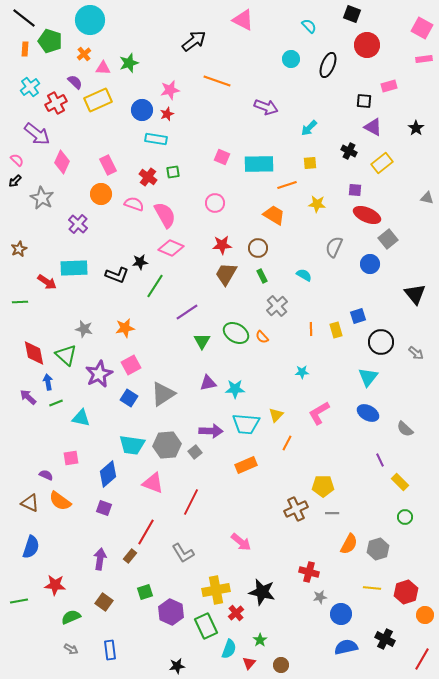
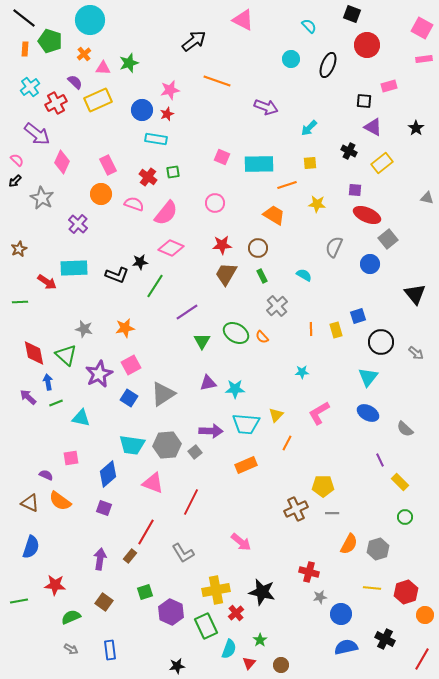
pink semicircle at (165, 215): moved 1 px right, 2 px up; rotated 68 degrees clockwise
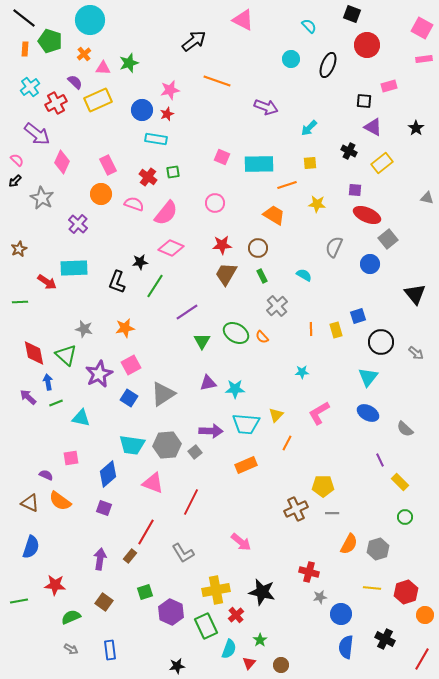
black L-shape at (117, 275): moved 7 px down; rotated 90 degrees clockwise
red cross at (236, 613): moved 2 px down
blue semicircle at (346, 647): rotated 70 degrees counterclockwise
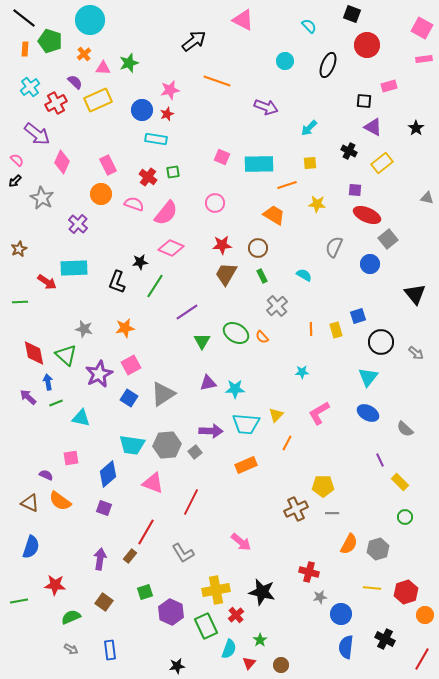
cyan circle at (291, 59): moved 6 px left, 2 px down
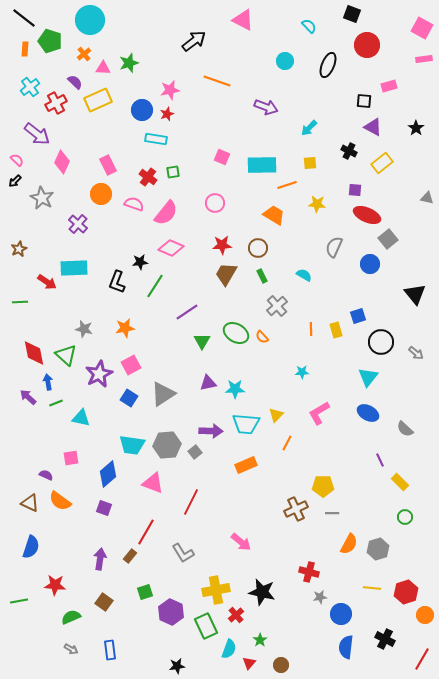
cyan rectangle at (259, 164): moved 3 px right, 1 px down
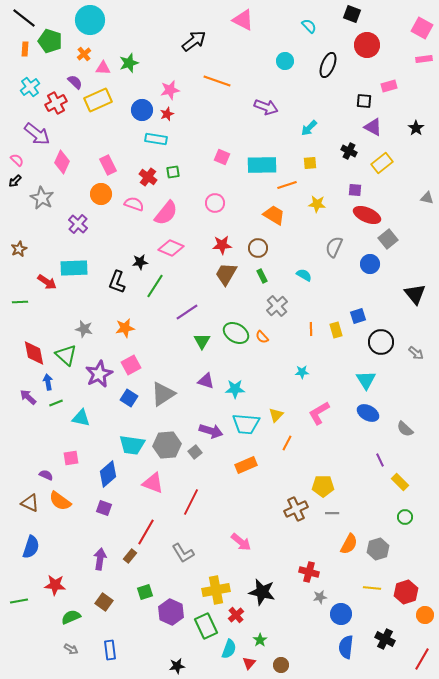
cyan triangle at (368, 377): moved 2 px left, 3 px down; rotated 10 degrees counterclockwise
purple triangle at (208, 383): moved 2 px left, 2 px up; rotated 30 degrees clockwise
purple arrow at (211, 431): rotated 15 degrees clockwise
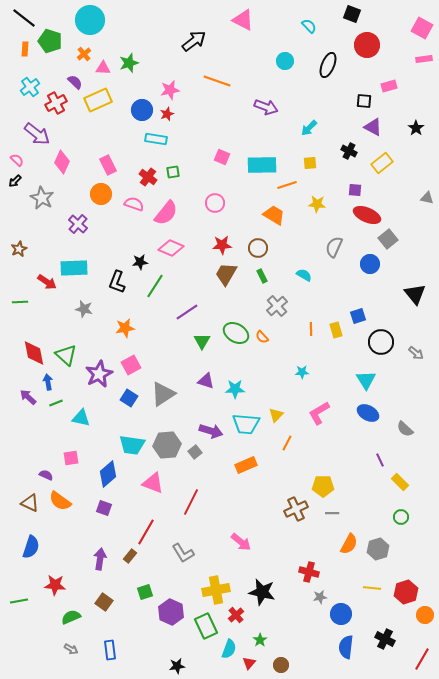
gray star at (84, 329): moved 20 px up
green circle at (405, 517): moved 4 px left
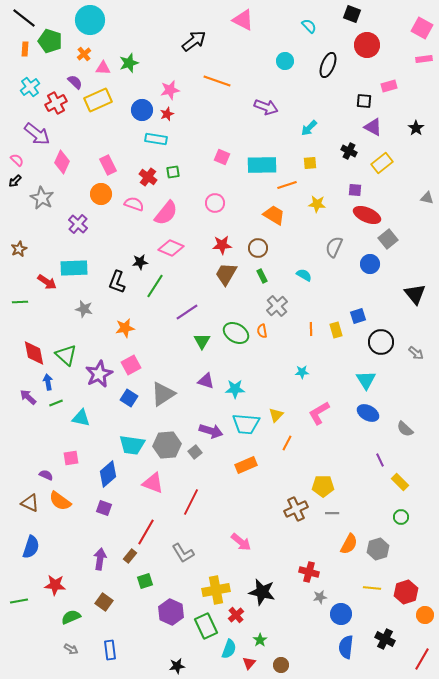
orange semicircle at (262, 337): moved 6 px up; rotated 32 degrees clockwise
green square at (145, 592): moved 11 px up
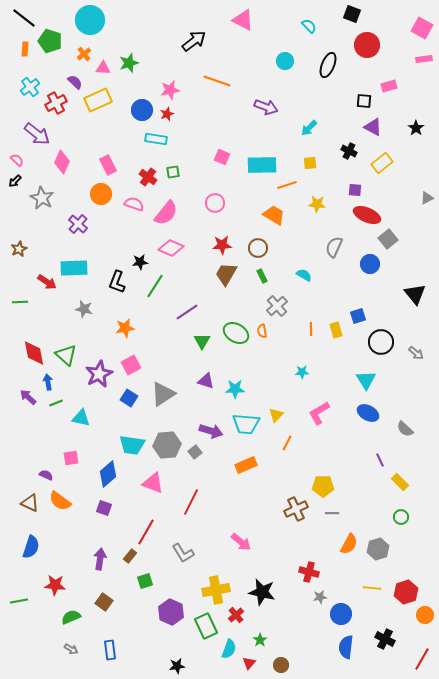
gray triangle at (427, 198): rotated 40 degrees counterclockwise
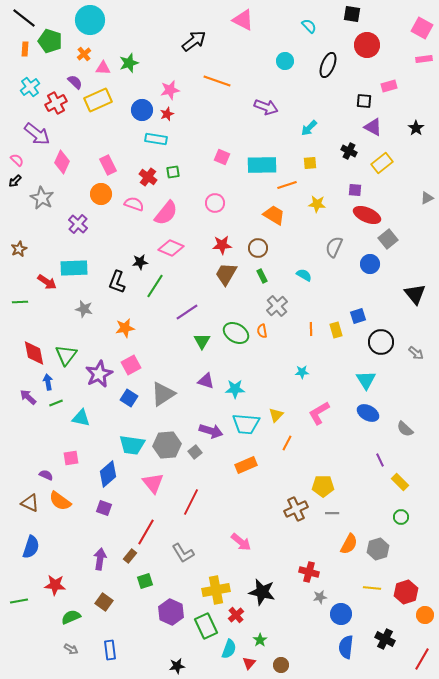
black square at (352, 14): rotated 12 degrees counterclockwise
green triangle at (66, 355): rotated 25 degrees clockwise
pink triangle at (153, 483): rotated 30 degrees clockwise
